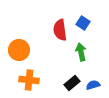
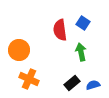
orange cross: moved 1 px up; rotated 18 degrees clockwise
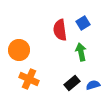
blue square: rotated 24 degrees clockwise
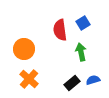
orange circle: moved 5 px right, 1 px up
orange cross: rotated 18 degrees clockwise
blue semicircle: moved 5 px up
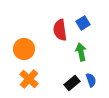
blue semicircle: moved 2 px left; rotated 88 degrees clockwise
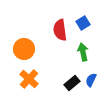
green arrow: moved 2 px right
blue semicircle: rotated 136 degrees counterclockwise
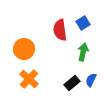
green arrow: rotated 24 degrees clockwise
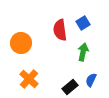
orange circle: moved 3 px left, 6 px up
black rectangle: moved 2 px left, 4 px down
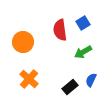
orange circle: moved 2 px right, 1 px up
green arrow: rotated 132 degrees counterclockwise
